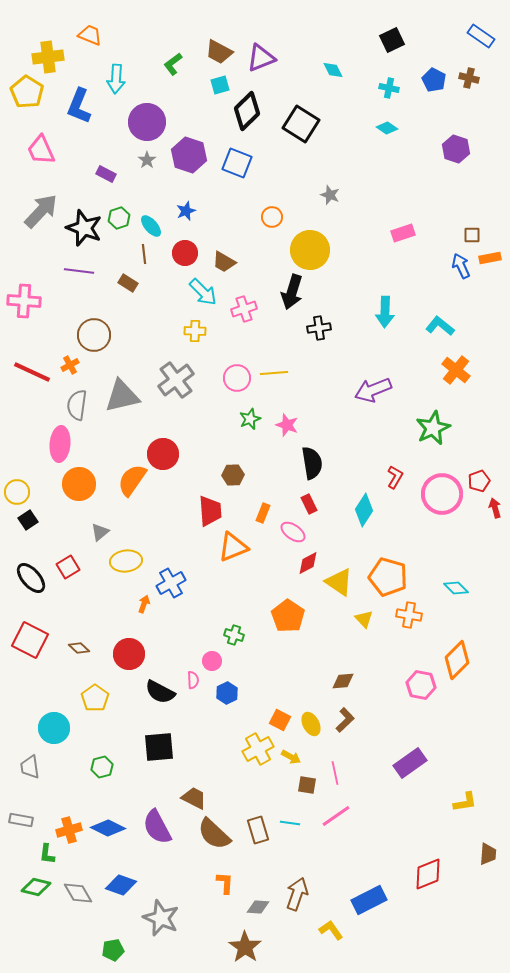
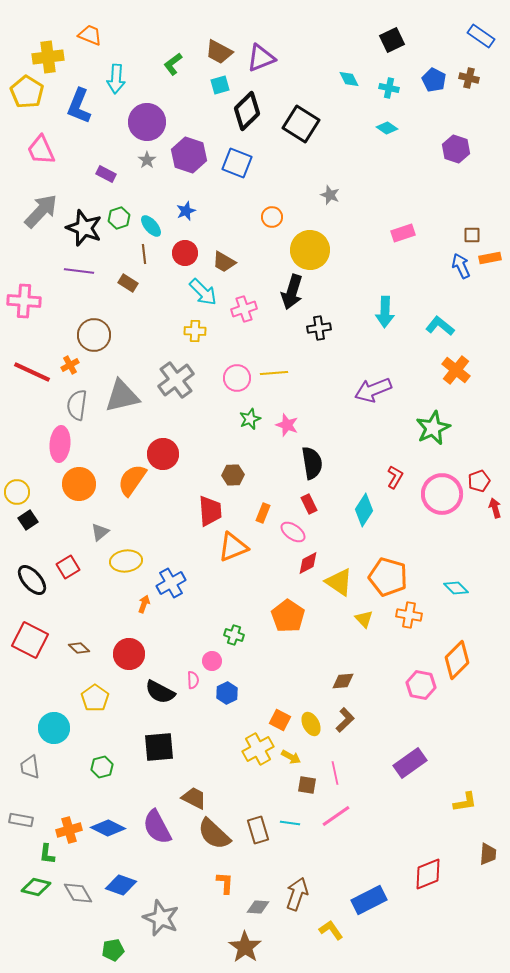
cyan diamond at (333, 70): moved 16 px right, 9 px down
black ellipse at (31, 578): moved 1 px right, 2 px down
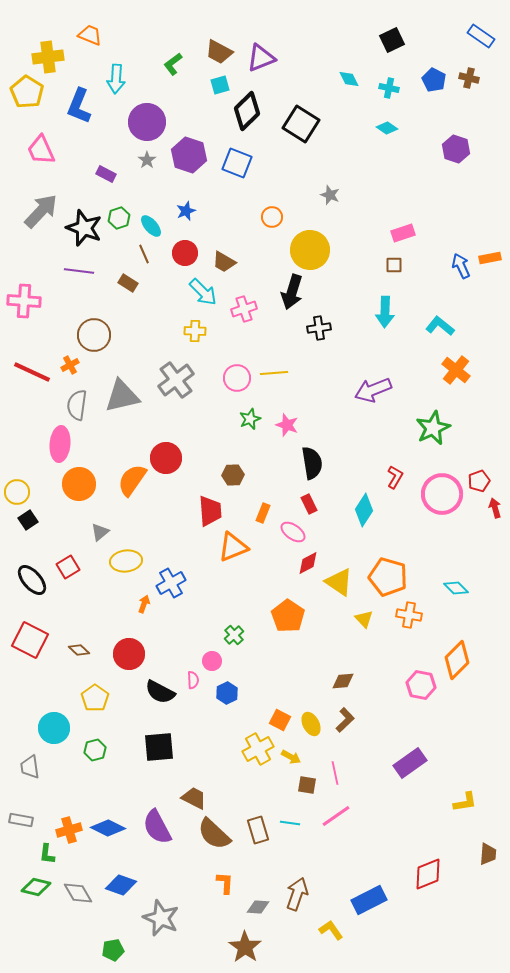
brown square at (472, 235): moved 78 px left, 30 px down
brown line at (144, 254): rotated 18 degrees counterclockwise
red circle at (163, 454): moved 3 px right, 4 px down
green cross at (234, 635): rotated 30 degrees clockwise
brown diamond at (79, 648): moved 2 px down
green hexagon at (102, 767): moved 7 px left, 17 px up
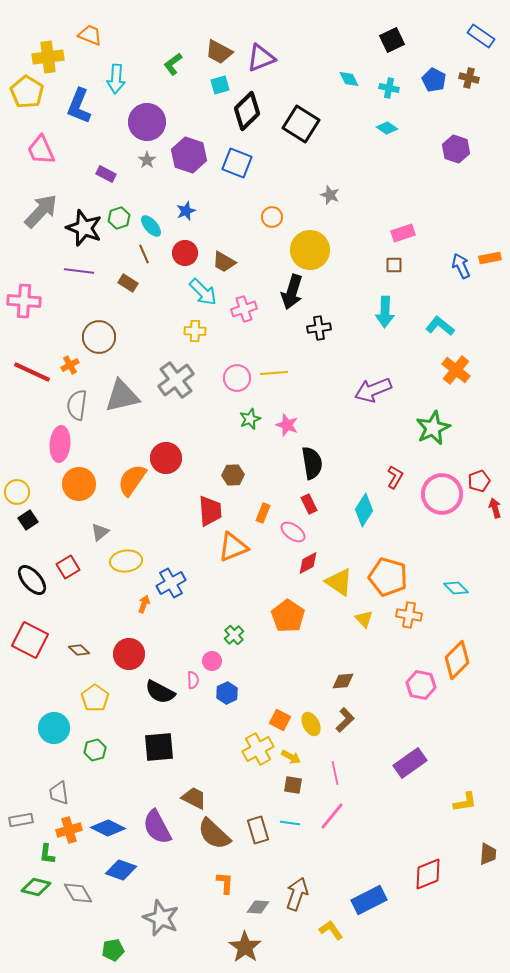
brown circle at (94, 335): moved 5 px right, 2 px down
gray trapezoid at (30, 767): moved 29 px right, 26 px down
brown square at (307, 785): moved 14 px left
pink line at (336, 816): moved 4 px left; rotated 16 degrees counterclockwise
gray rectangle at (21, 820): rotated 20 degrees counterclockwise
blue diamond at (121, 885): moved 15 px up
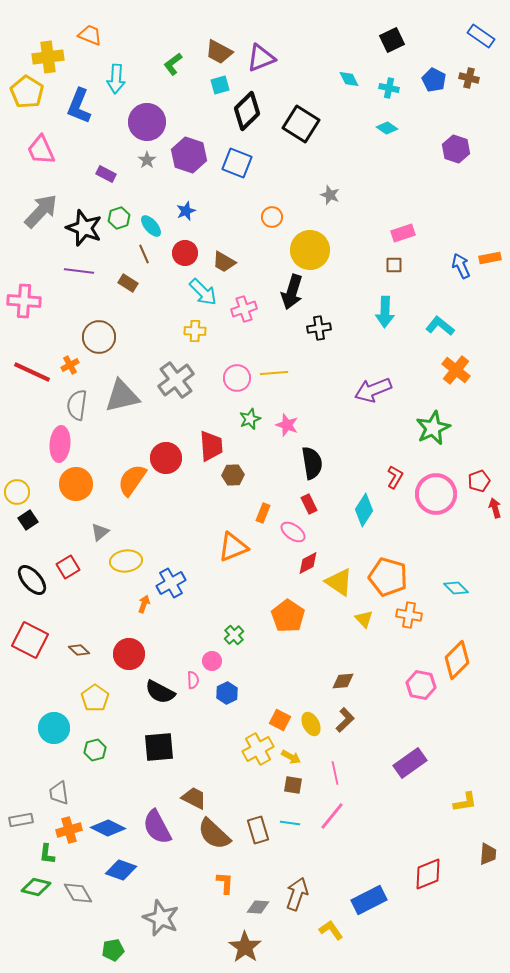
orange circle at (79, 484): moved 3 px left
pink circle at (442, 494): moved 6 px left
red trapezoid at (210, 511): moved 1 px right, 65 px up
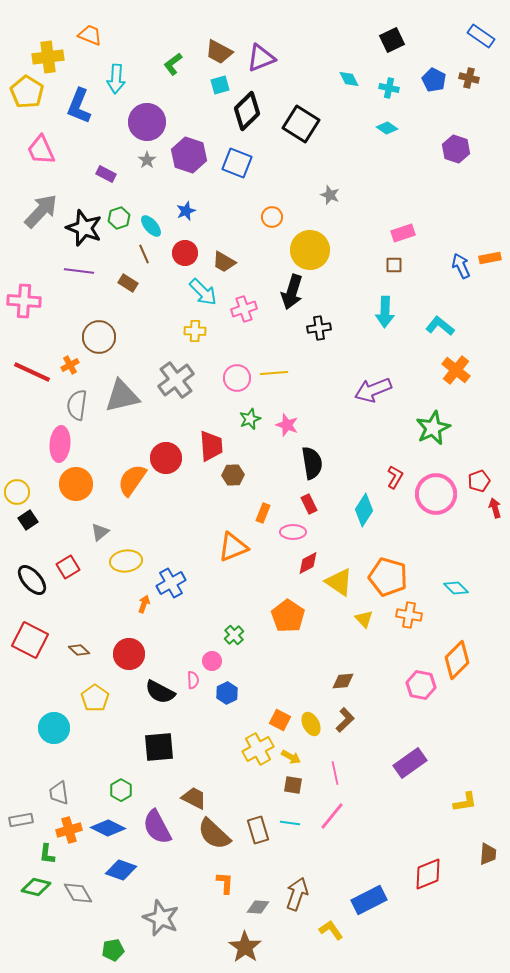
pink ellipse at (293, 532): rotated 35 degrees counterclockwise
green hexagon at (95, 750): moved 26 px right, 40 px down; rotated 15 degrees counterclockwise
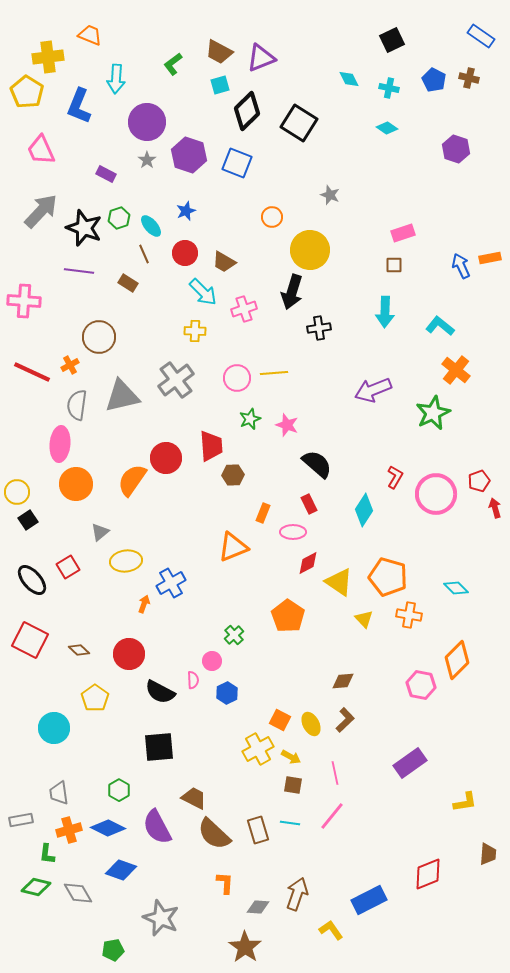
black square at (301, 124): moved 2 px left, 1 px up
green star at (433, 428): moved 15 px up
black semicircle at (312, 463): moved 5 px right, 1 px down; rotated 40 degrees counterclockwise
green hexagon at (121, 790): moved 2 px left
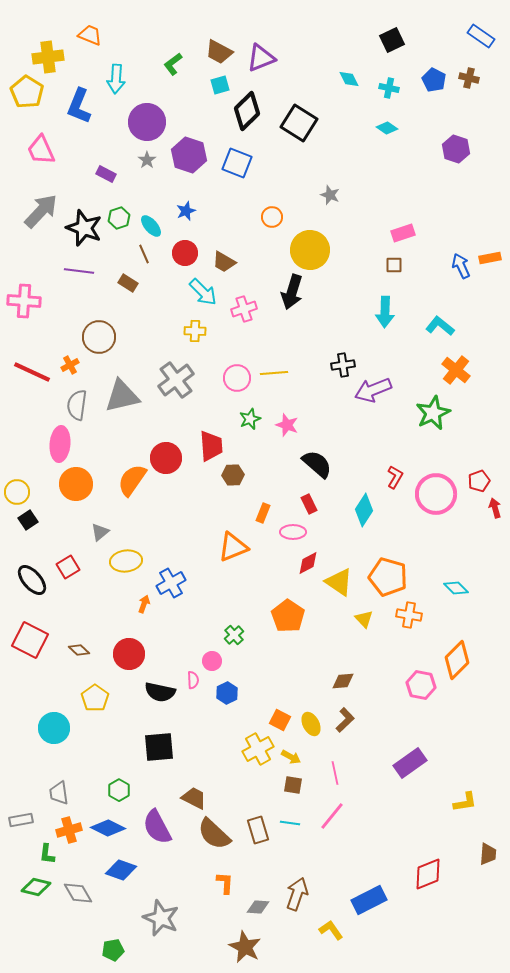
black cross at (319, 328): moved 24 px right, 37 px down
black semicircle at (160, 692): rotated 16 degrees counterclockwise
brown star at (245, 947): rotated 8 degrees counterclockwise
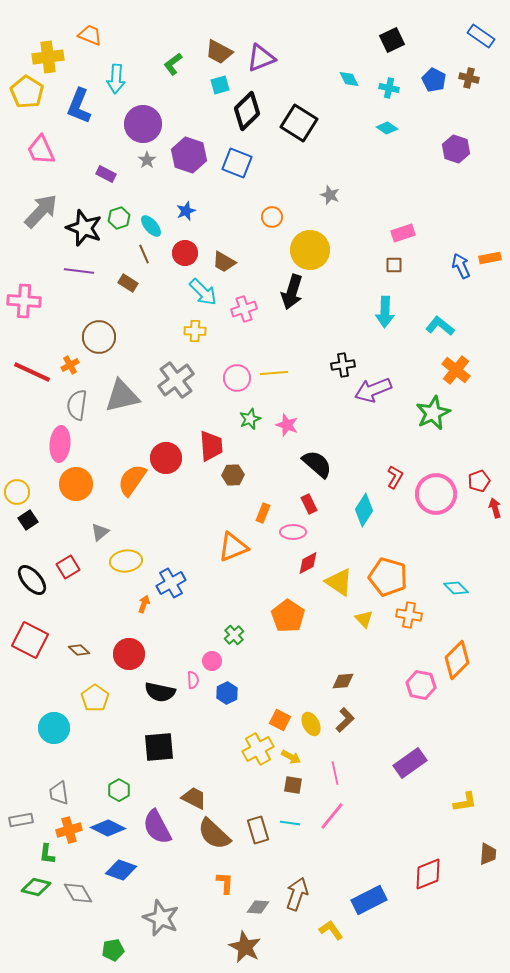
purple circle at (147, 122): moved 4 px left, 2 px down
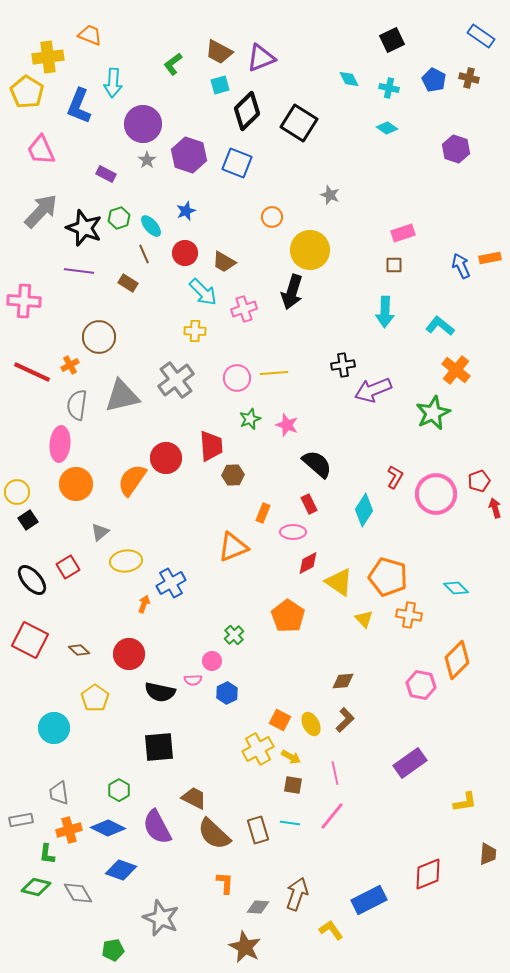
cyan arrow at (116, 79): moved 3 px left, 4 px down
pink semicircle at (193, 680): rotated 90 degrees clockwise
